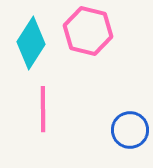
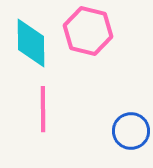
cyan diamond: rotated 33 degrees counterclockwise
blue circle: moved 1 px right, 1 px down
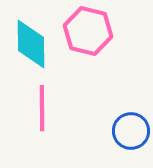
cyan diamond: moved 1 px down
pink line: moved 1 px left, 1 px up
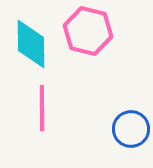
blue circle: moved 2 px up
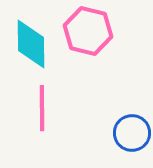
blue circle: moved 1 px right, 4 px down
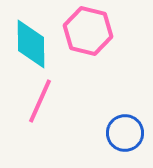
pink line: moved 2 px left, 7 px up; rotated 24 degrees clockwise
blue circle: moved 7 px left
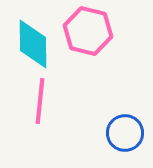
cyan diamond: moved 2 px right
pink line: rotated 18 degrees counterclockwise
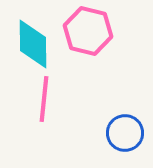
pink line: moved 4 px right, 2 px up
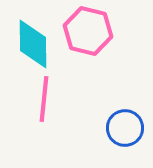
blue circle: moved 5 px up
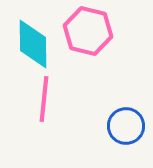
blue circle: moved 1 px right, 2 px up
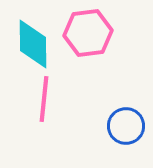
pink hexagon: moved 2 px down; rotated 21 degrees counterclockwise
